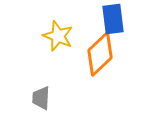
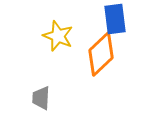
blue rectangle: moved 2 px right
orange diamond: moved 1 px right
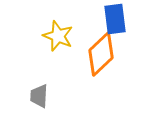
gray trapezoid: moved 2 px left, 2 px up
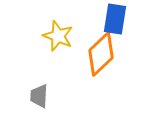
blue rectangle: rotated 16 degrees clockwise
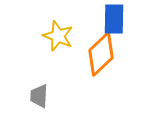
blue rectangle: moved 1 px left; rotated 8 degrees counterclockwise
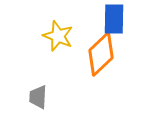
gray trapezoid: moved 1 px left, 1 px down
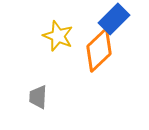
blue rectangle: rotated 44 degrees clockwise
orange diamond: moved 2 px left, 4 px up
